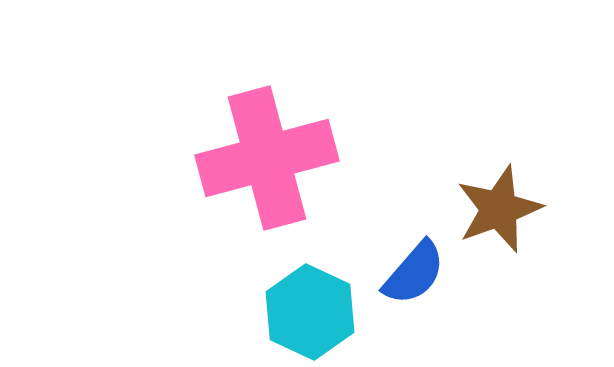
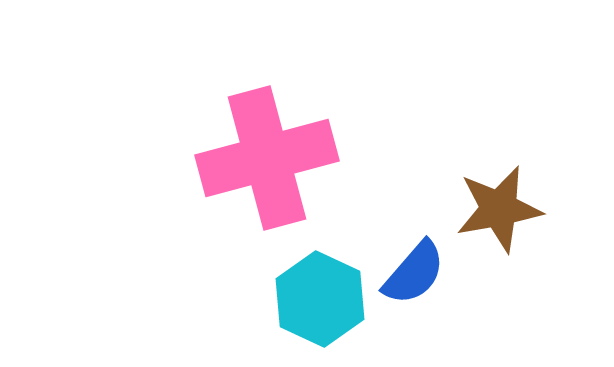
brown star: rotated 10 degrees clockwise
cyan hexagon: moved 10 px right, 13 px up
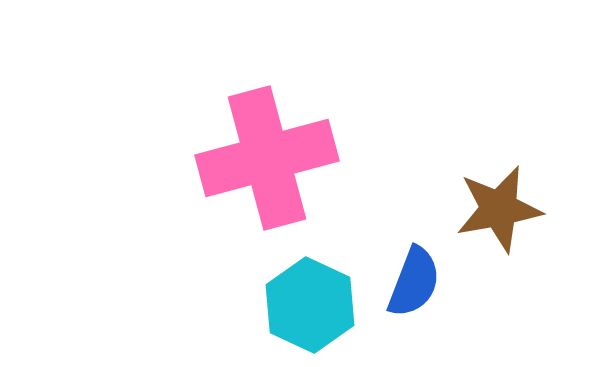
blue semicircle: moved 9 px down; rotated 20 degrees counterclockwise
cyan hexagon: moved 10 px left, 6 px down
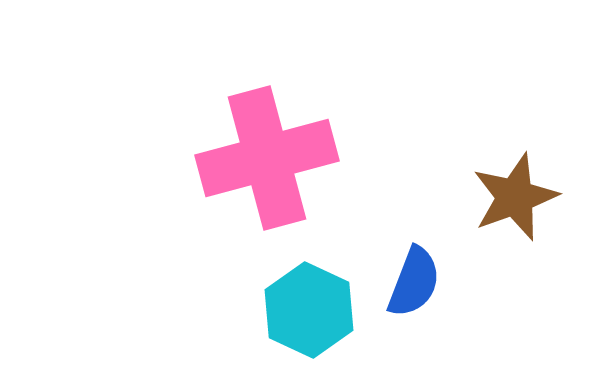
brown star: moved 16 px right, 12 px up; rotated 10 degrees counterclockwise
cyan hexagon: moved 1 px left, 5 px down
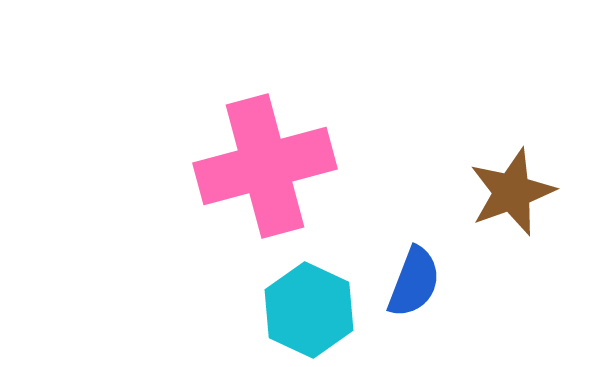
pink cross: moved 2 px left, 8 px down
brown star: moved 3 px left, 5 px up
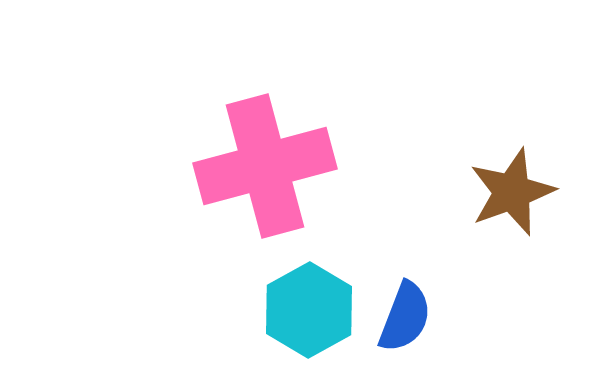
blue semicircle: moved 9 px left, 35 px down
cyan hexagon: rotated 6 degrees clockwise
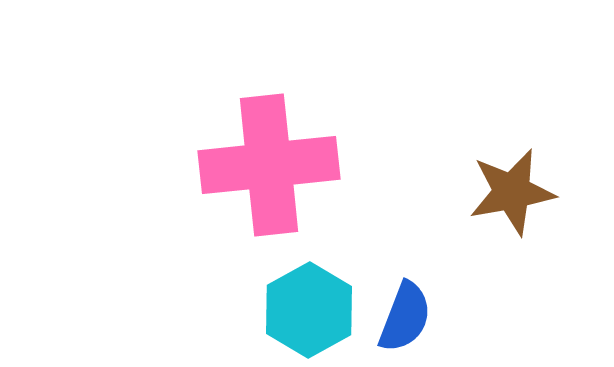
pink cross: moved 4 px right, 1 px up; rotated 9 degrees clockwise
brown star: rotated 10 degrees clockwise
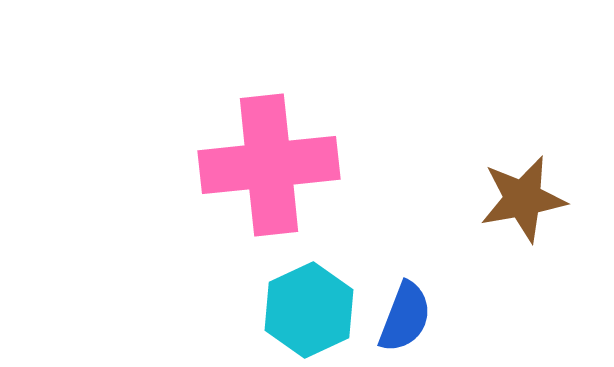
brown star: moved 11 px right, 7 px down
cyan hexagon: rotated 4 degrees clockwise
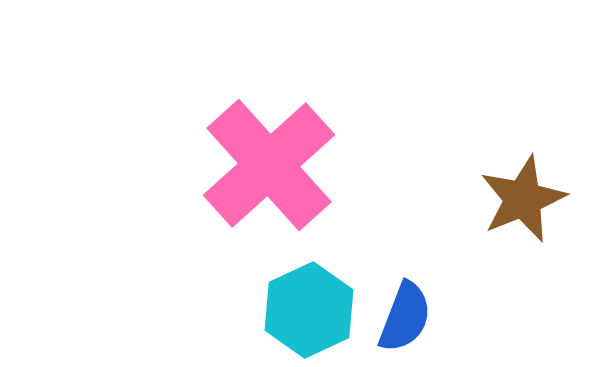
pink cross: rotated 36 degrees counterclockwise
brown star: rotated 12 degrees counterclockwise
